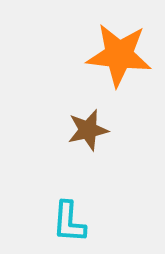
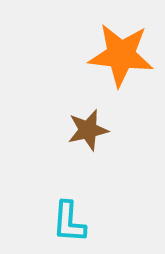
orange star: moved 2 px right
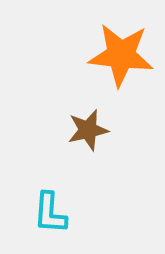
cyan L-shape: moved 19 px left, 9 px up
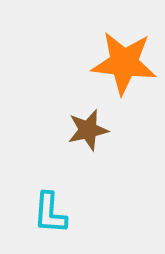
orange star: moved 3 px right, 8 px down
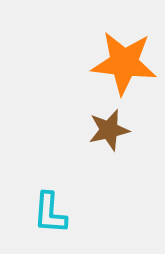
brown star: moved 21 px right
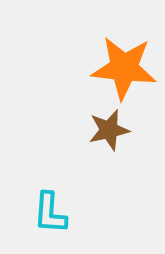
orange star: moved 5 px down
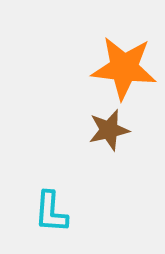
cyan L-shape: moved 1 px right, 1 px up
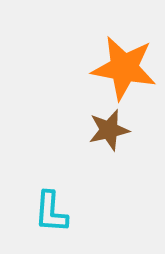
orange star: rotated 4 degrees clockwise
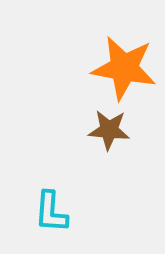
brown star: rotated 18 degrees clockwise
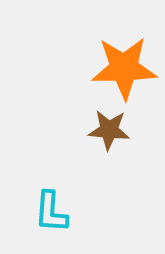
orange star: rotated 12 degrees counterclockwise
